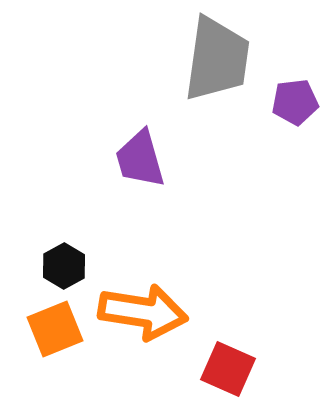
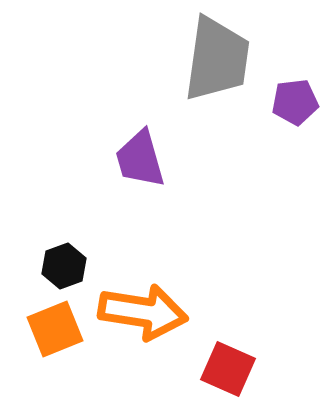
black hexagon: rotated 9 degrees clockwise
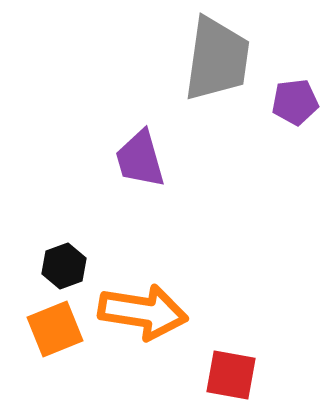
red square: moved 3 px right, 6 px down; rotated 14 degrees counterclockwise
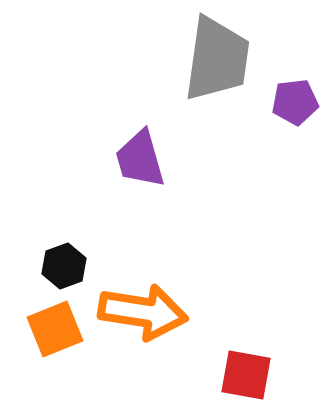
red square: moved 15 px right
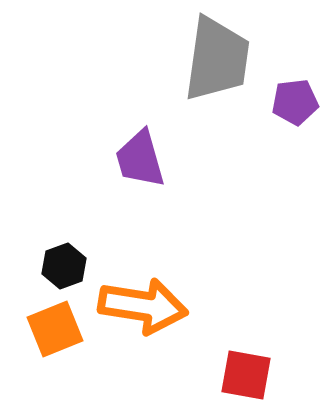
orange arrow: moved 6 px up
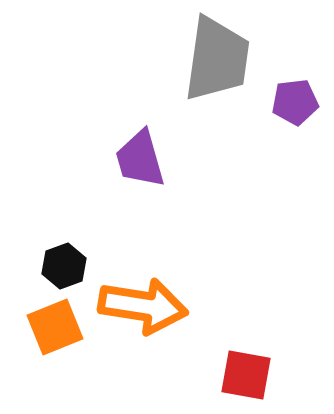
orange square: moved 2 px up
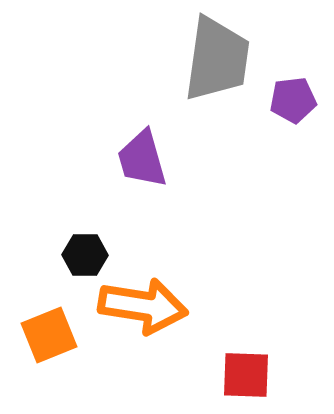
purple pentagon: moved 2 px left, 2 px up
purple trapezoid: moved 2 px right
black hexagon: moved 21 px right, 11 px up; rotated 21 degrees clockwise
orange square: moved 6 px left, 8 px down
red square: rotated 8 degrees counterclockwise
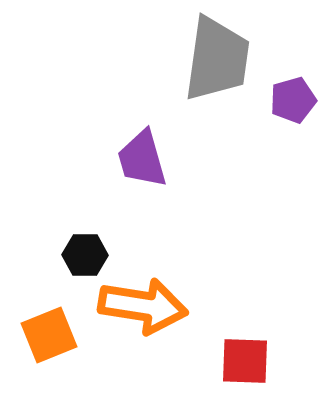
purple pentagon: rotated 9 degrees counterclockwise
red square: moved 1 px left, 14 px up
